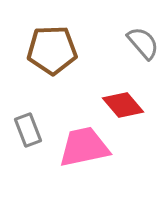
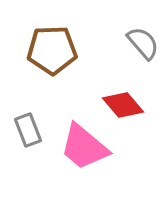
pink trapezoid: rotated 128 degrees counterclockwise
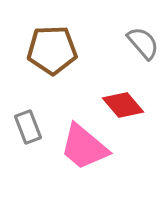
gray rectangle: moved 3 px up
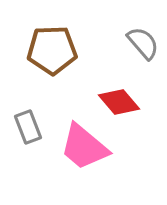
red diamond: moved 4 px left, 3 px up
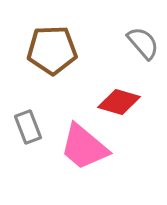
red diamond: rotated 33 degrees counterclockwise
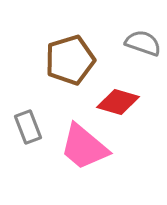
gray semicircle: rotated 30 degrees counterclockwise
brown pentagon: moved 18 px right, 10 px down; rotated 15 degrees counterclockwise
red diamond: moved 1 px left
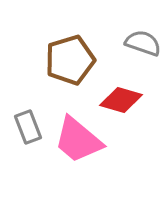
red diamond: moved 3 px right, 2 px up
pink trapezoid: moved 6 px left, 7 px up
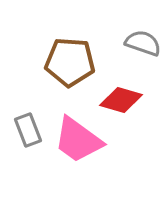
brown pentagon: moved 2 px down; rotated 21 degrees clockwise
gray rectangle: moved 3 px down
pink trapezoid: rotated 4 degrees counterclockwise
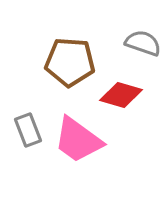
red diamond: moved 5 px up
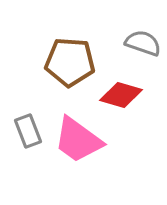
gray rectangle: moved 1 px down
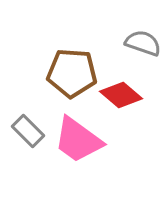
brown pentagon: moved 2 px right, 11 px down
red diamond: rotated 24 degrees clockwise
gray rectangle: rotated 24 degrees counterclockwise
